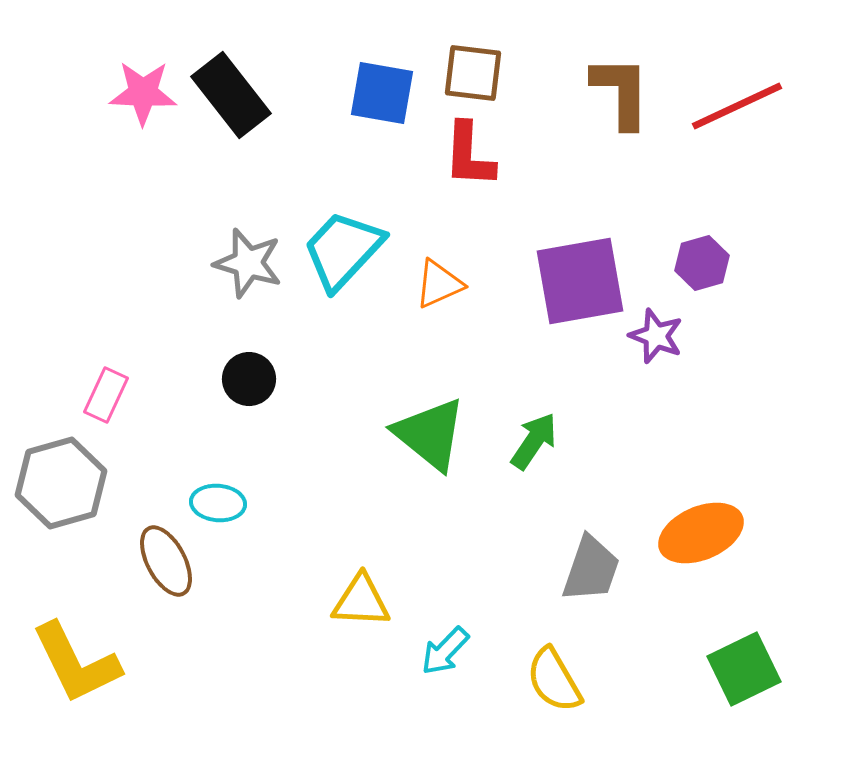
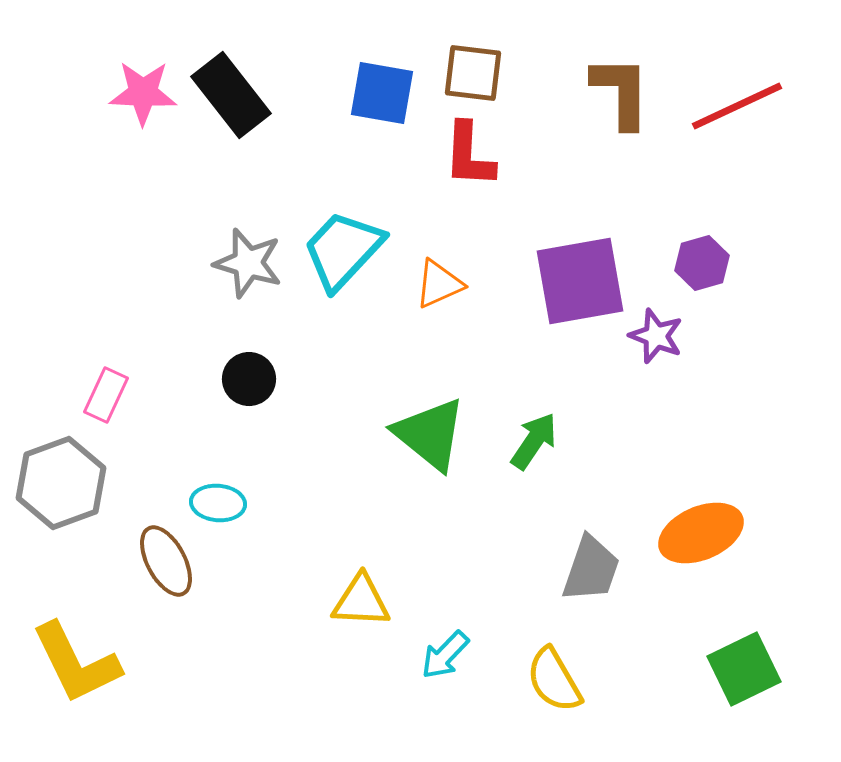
gray hexagon: rotated 4 degrees counterclockwise
cyan arrow: moved 4 px down
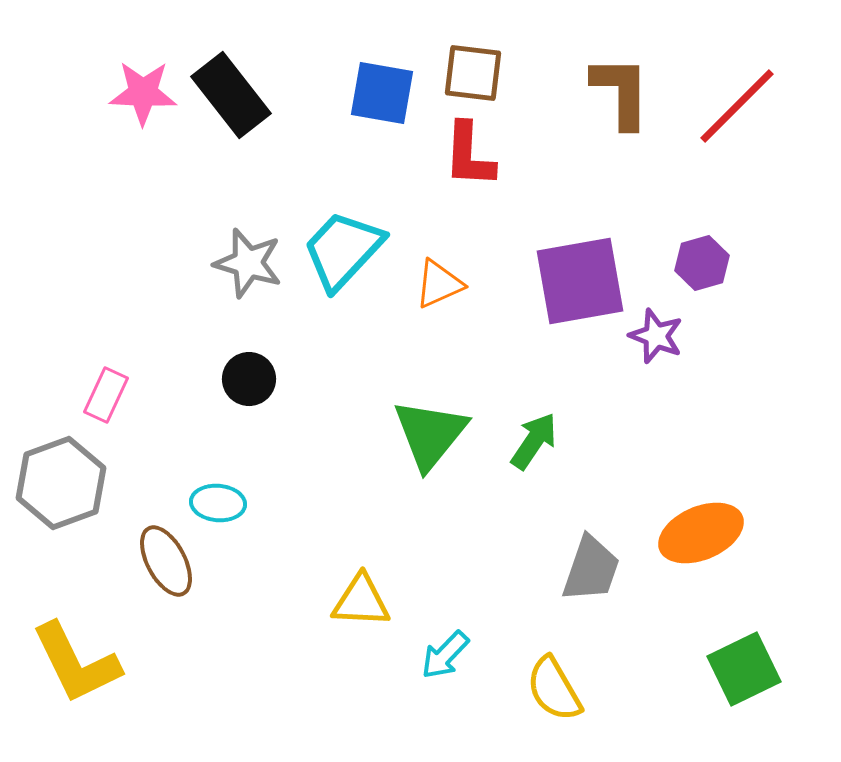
red line: rotated 20 degrees counterclockwise
green triangle: rotated 30 degrees clockwise
yellow semicircle: moved 9 px down
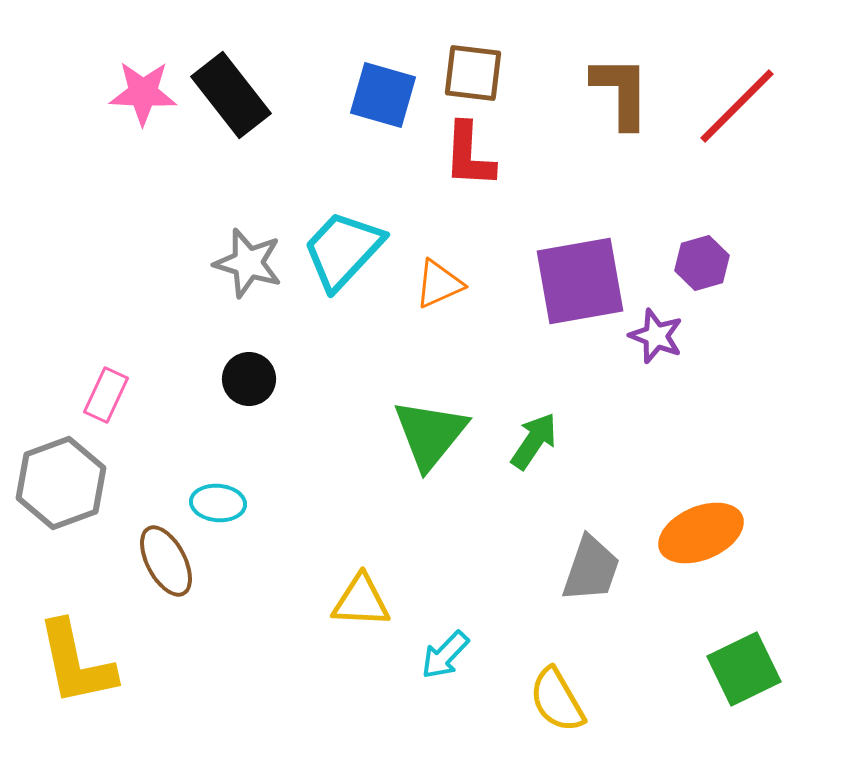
blue square: moved 1 px right, 2 px down; rotated 6 degrees clockwise
yellow L-shape: rotated 14 degrees clockwise
yellow semicircle: moved 3 px right, 11 px down
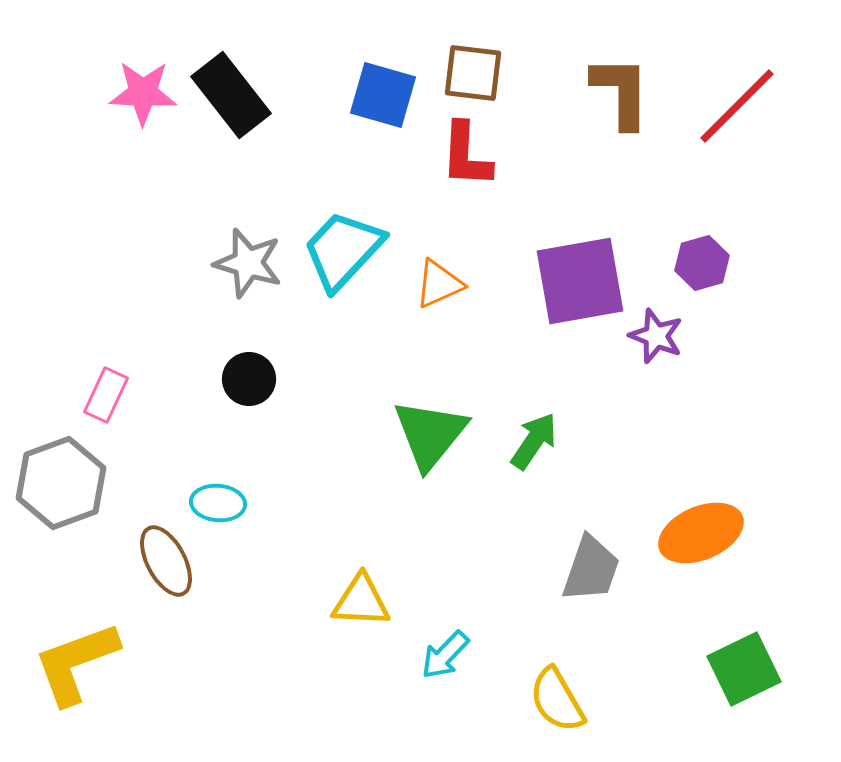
red L-shape: moved 3 px left
yellow L-shape: rotated 82 degrees clockwise
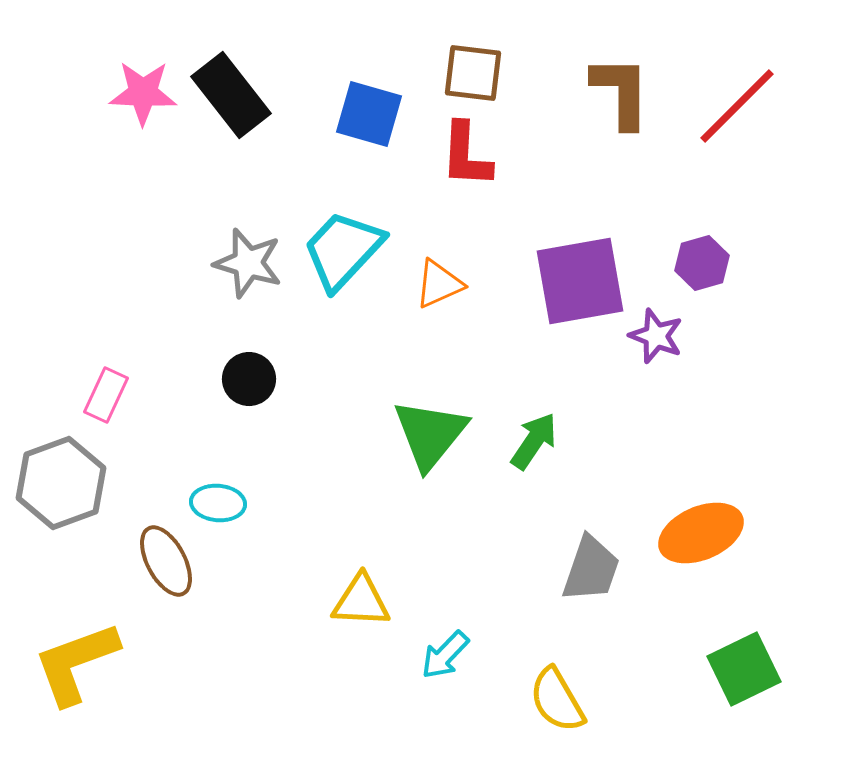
blue square: moved 14 px left, 19 px down
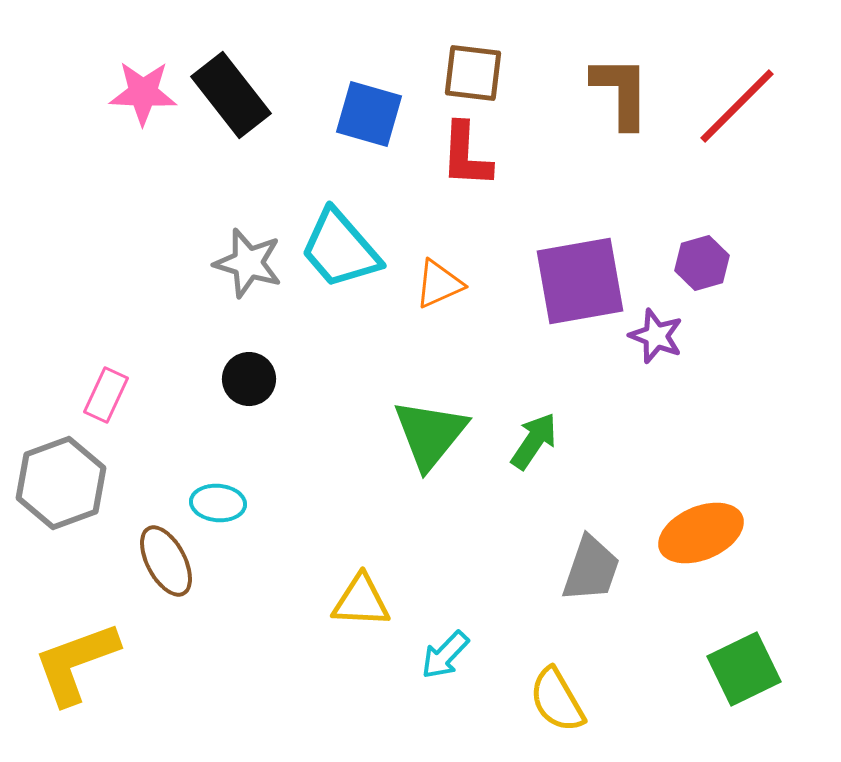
cyan trapezoid: moved 3 px left, 1 px up; rotated 84 degrees counterclockwise
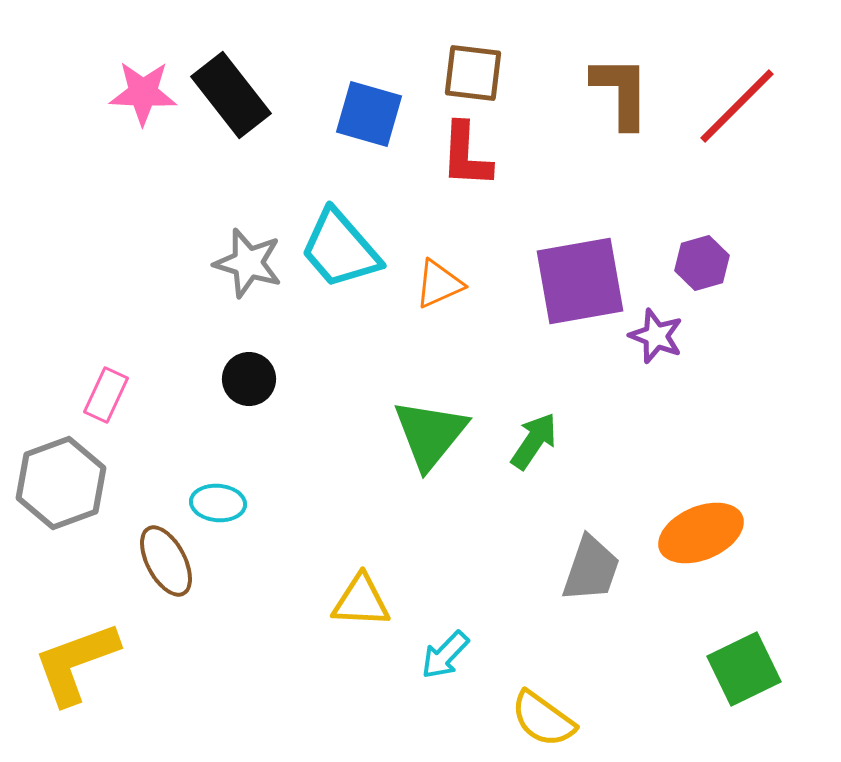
yellow semicircle: moved 14 px left, 19 px down; rotated 24 degrees counterclockwise
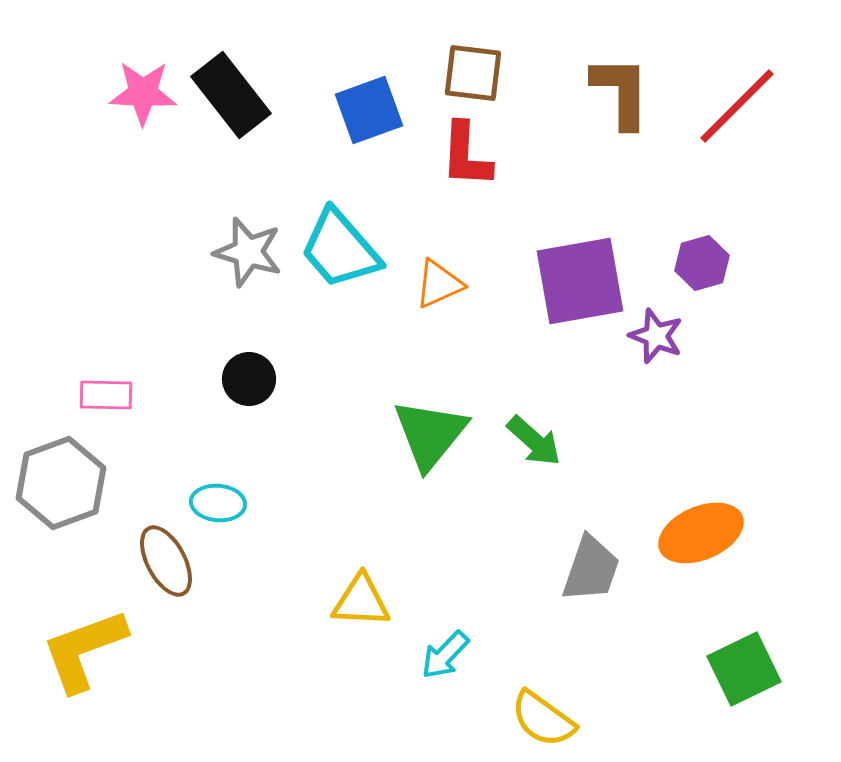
blue square: moved 4 px up; rotated 36 degrees counterclockwise
gray star: moved 11 px up
pink rectangle: rotated 66 degrees clockwise
green arrow: rotated 98 degrees clockwise
yellow L-shape: moved 8 px right, 13 px up
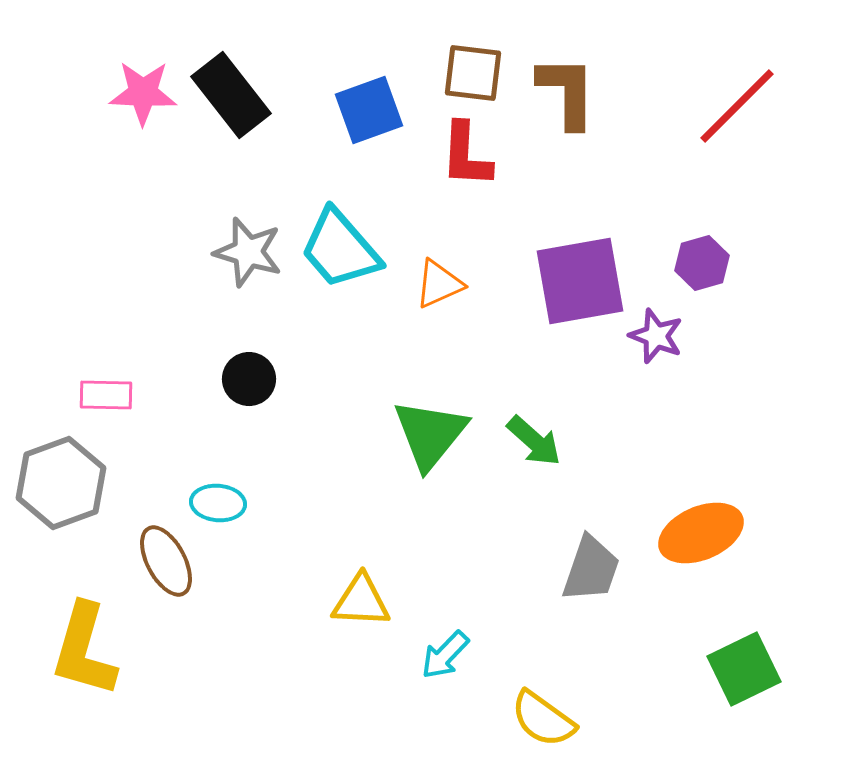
brown L-shape: moved 54 px left
yellow L-shape: rotated 54 degrees counterclockwise
